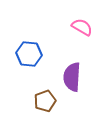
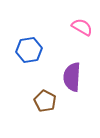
blue hexagon: moved 4 px up; rotated 15 degrees counterclockwise
brown pentagon: rotated 25 degrees counterclockwise
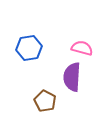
pink semicircle: moved 21 px down; rotated 15 degrees counterclockwise
blue hexagon: moved 2 px up
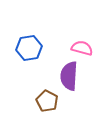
purple semicircle: moved 3 px left, 1 px up
brown pentagon: moved 2 px right
